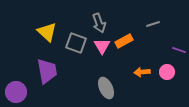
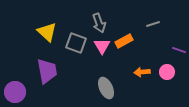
purple circle: moved 1 px left
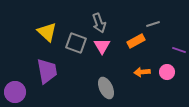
orange rectangle: moved 12 px right
